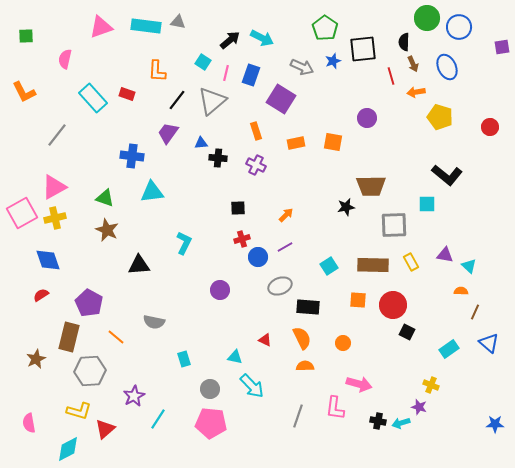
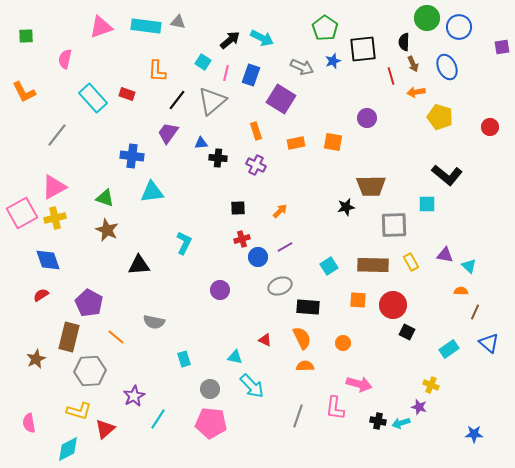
orange arrow at (286, 215): moved 6 px left, 4 px up
blue star at (495, 424): moved 21 px left, 10 px down
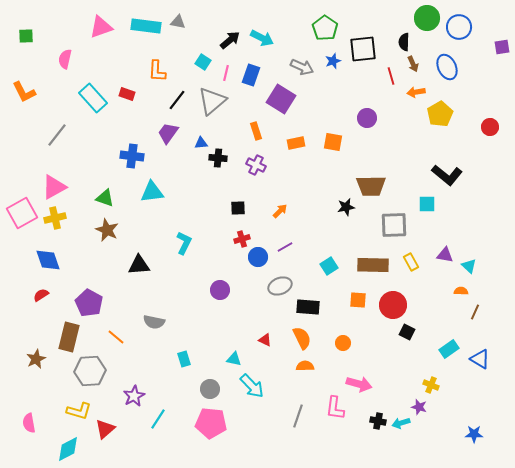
yellow pentagon at (440, 117): moved 3 px up; rotated 25 degrees clockwise
blue triangle at (489, 343): moved 9 px left, 16 px down; rotated 10 degrees counterclockwise
cyan triangle at (235, 357): moved 1 px left, 2 px down
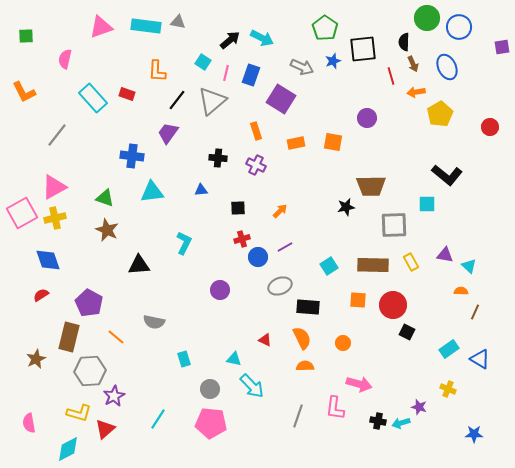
blue triangle at (201, 143): moved 47 px down
yellow cross at (431, 385): moved 17 px right, 4 px down
purple star at (134, 396): moved 20 px left
yellow L-shape at (79, 411): moved 2 px down
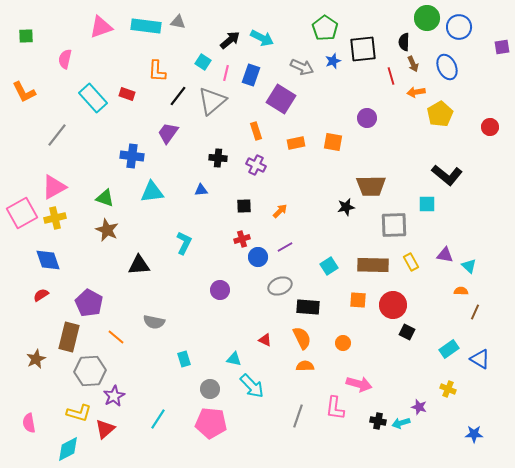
black line at (177, 100): moved 1 px right, 4 px up
black square at (238, 208): moved 6 px right, 2 px up
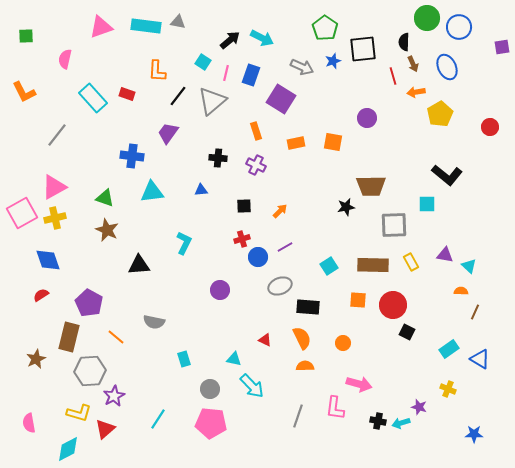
red line at (391, 76): moved 2 px right
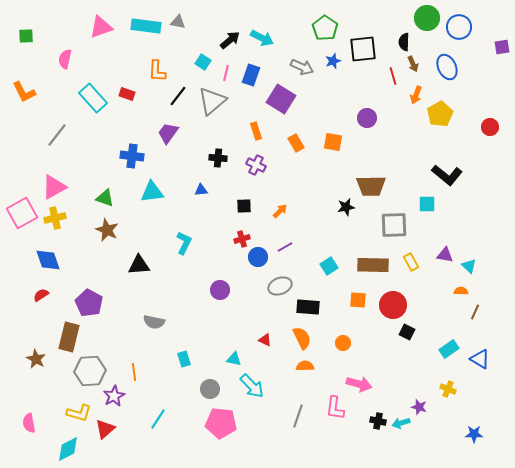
orange arrow at (416, 92): moved 3 px down; rotated 60 degrees counterclockwise
orange rectangle at (296, 143): rotated 72 degrees clockwise
orange line at (116, 337): moved 18 px right, 35 px down; rotated 42 degrees clockwise
brown star at (36, 359): rotated 18 degrees counterclockwise
pink pentagon at (211, 423): moved 10 px right
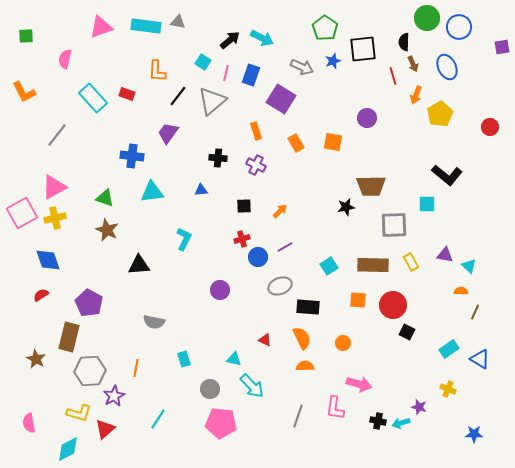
cyan L-shape at (184, 243): moved 4 px up
orange line at (134, 372): moved 2 px right, 4 px up; rotated 18 degrees clockwise
